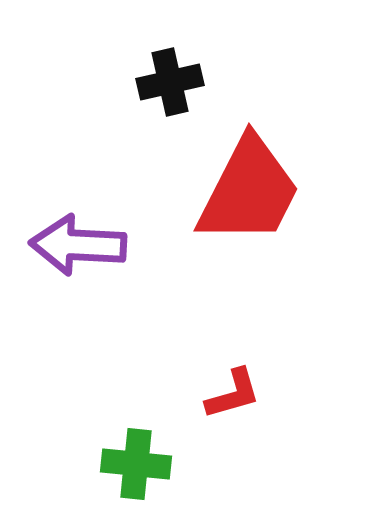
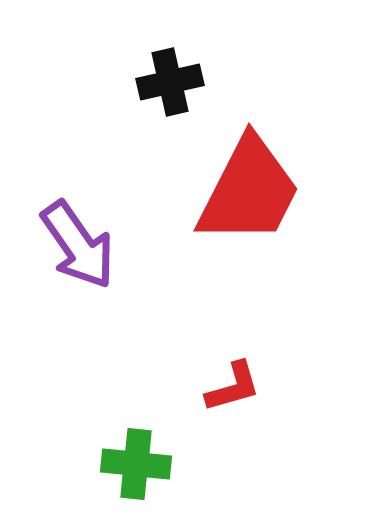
purple arrow: rotated 128 degrees counterclockwise
red L-shape: moved 7 px up
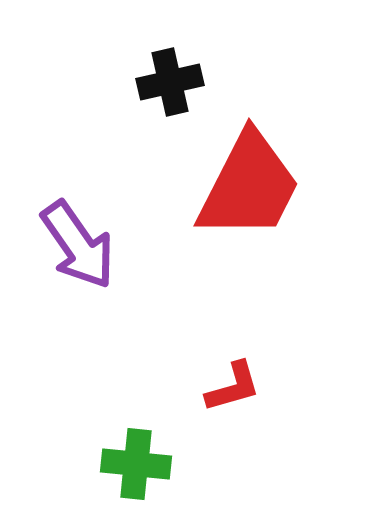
red trapezoid: moved 5 px up
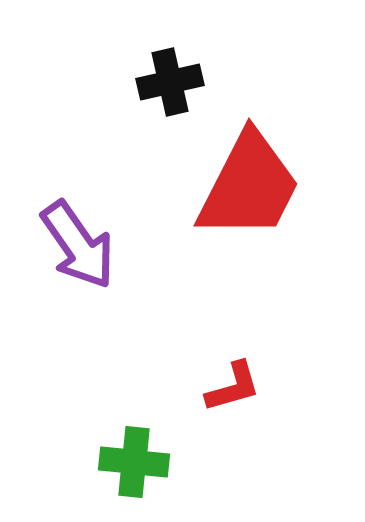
green cross: moved 2 px left, 2 px up
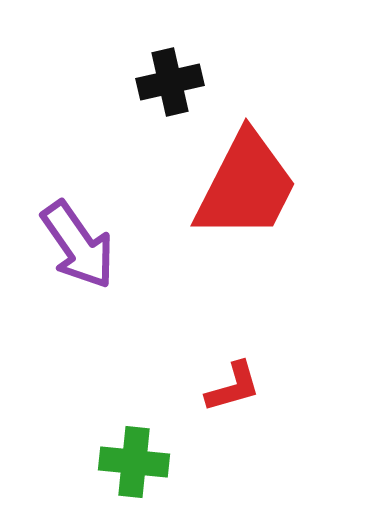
red trapezoid: moved 3 px left
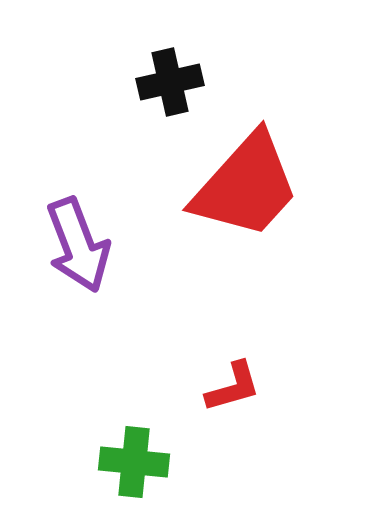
red trapezoid: rotated 15 degrees clockwise
purple arrow: rotated 14 degrees clockwise
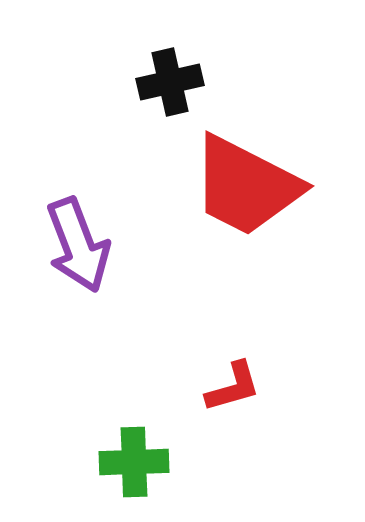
red trapezoid: rotated 75 degrees clockwise
green cross: rotated 8 degrees counterclockwise
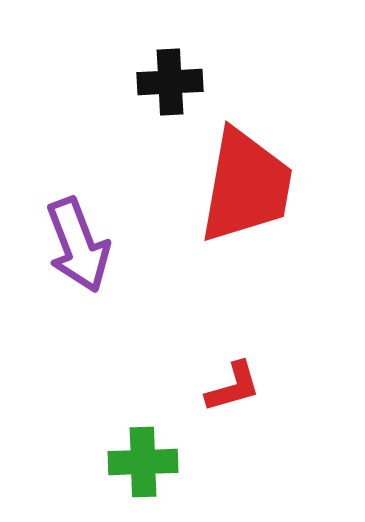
black cross: rotated 10 degrees clockwise
red trapezoid: rotated 107 degrees counterclockwise
green cross: moved 9 px right
